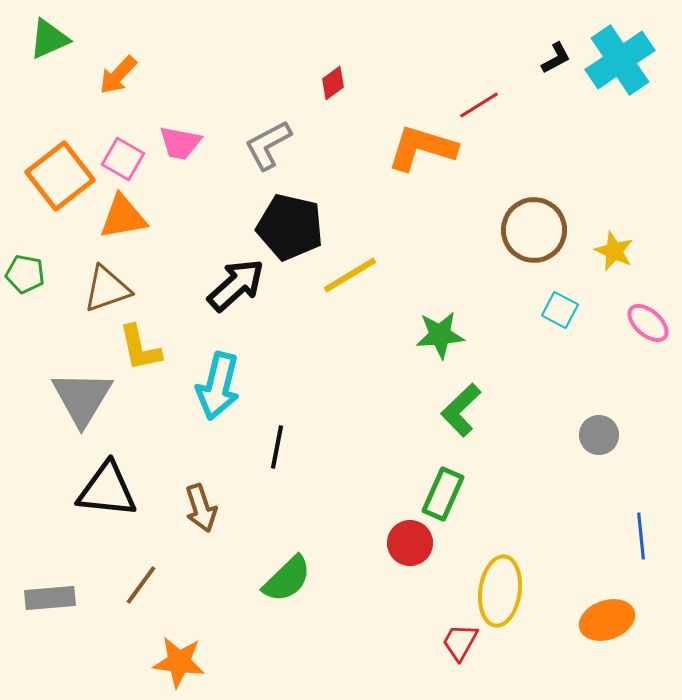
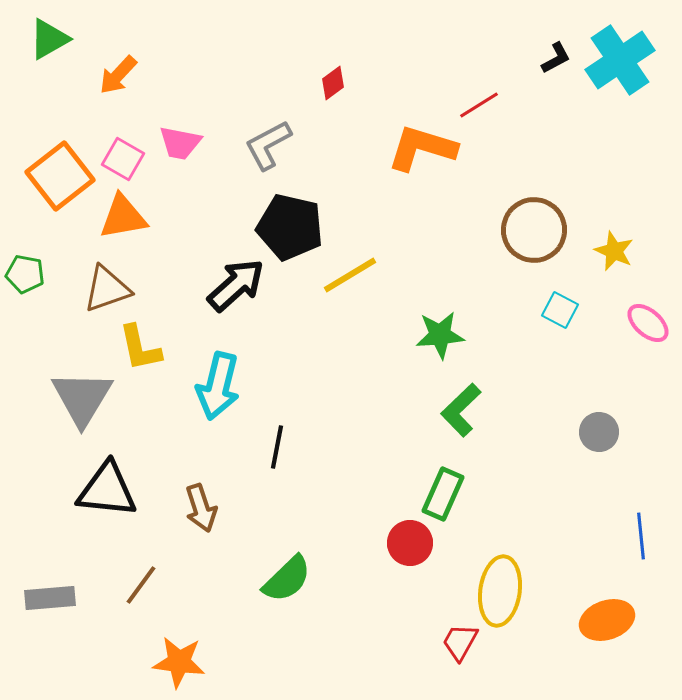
green triangle: rotated 6 degrees counterclockwise
gray circle: moved 3 px up
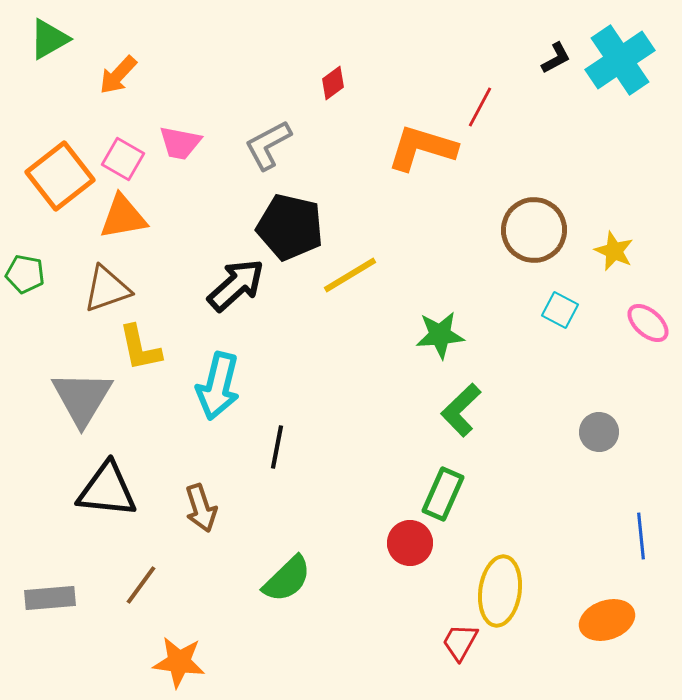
red line: moved 1 px right, 2 px down; rotated 30 degrees counterclockwise
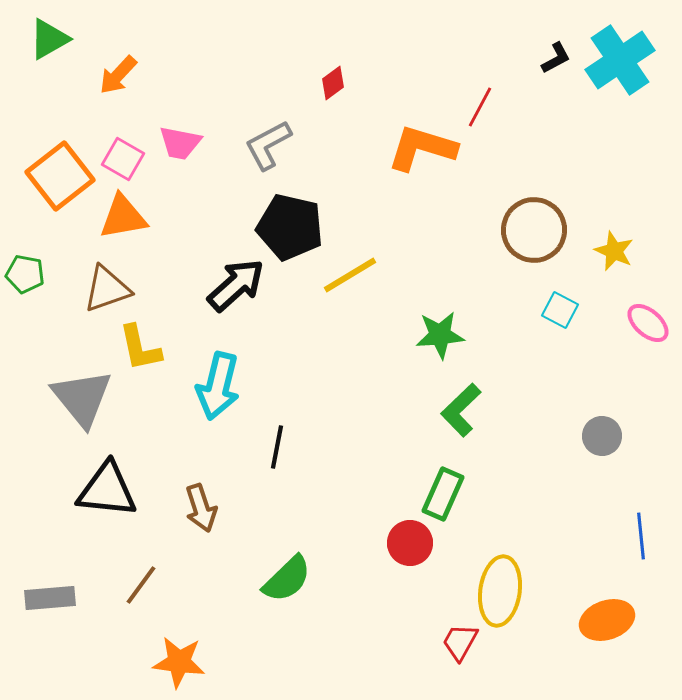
gray triangle: rotated 10 degrees counterclockwise
gray circle: moved 3 px right, 4 px down
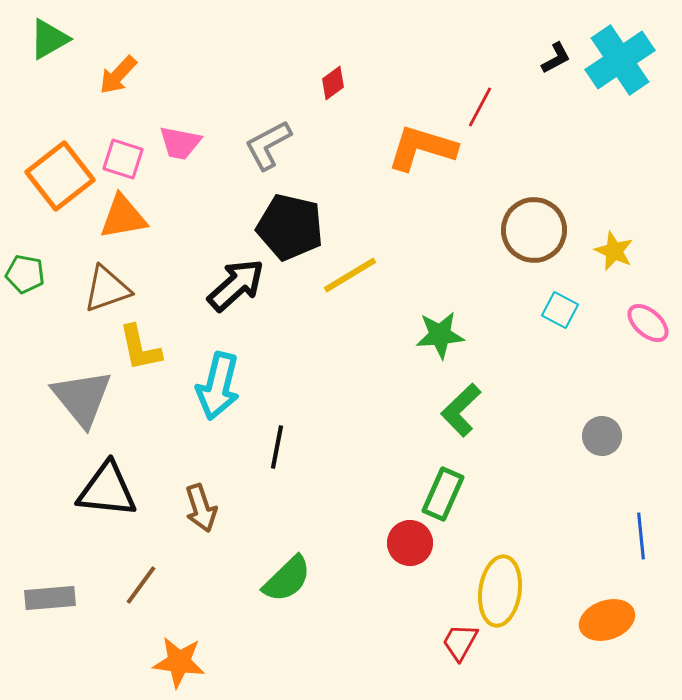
pink square: rotated 12 degrees counterclockwise
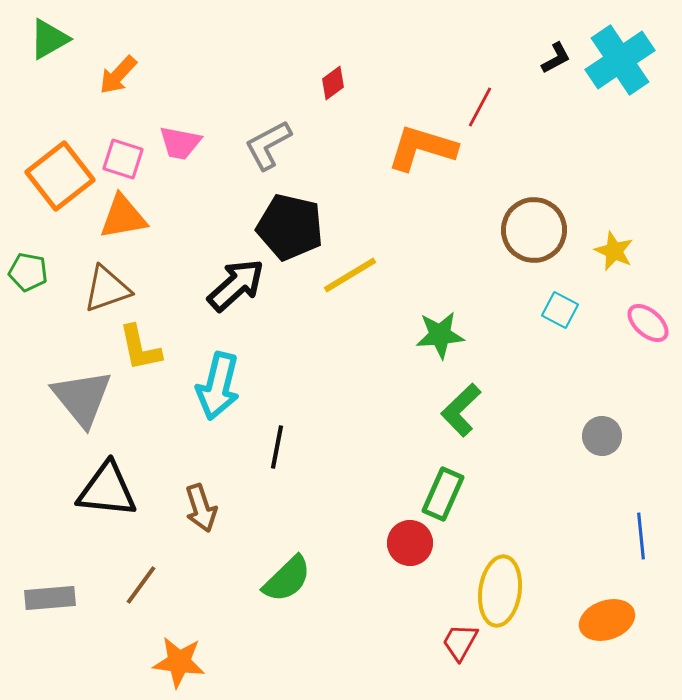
green pentagon: moved 3 px right, 2 px up
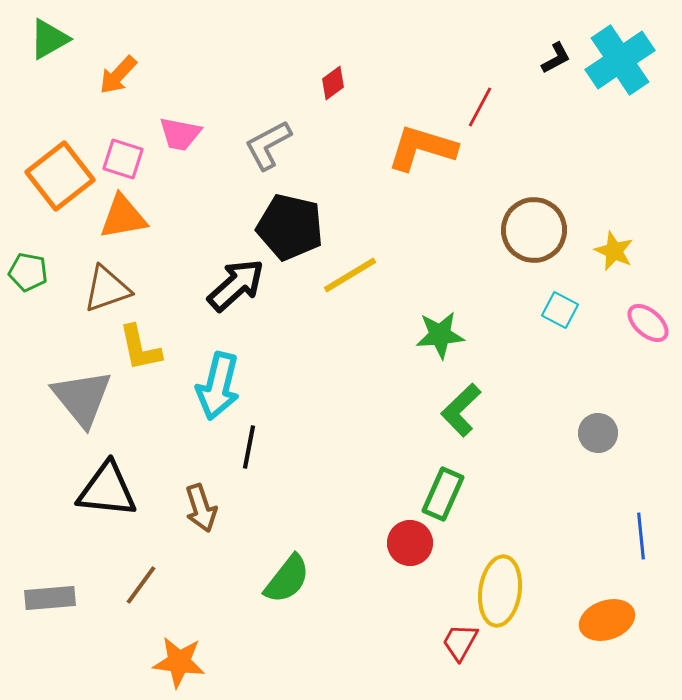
pink trapezoid: moved 9 px up
gray circle: moved 4 px left, 3 px up
black line: moved 28 px left
green semicircle: rotated 8 degrees counterclockwise
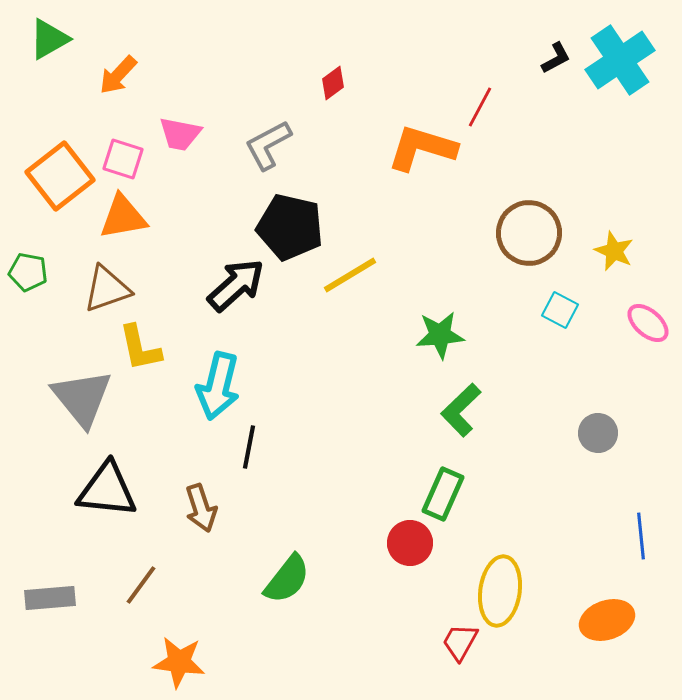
brown circle: moved 5 px left, 3 px down
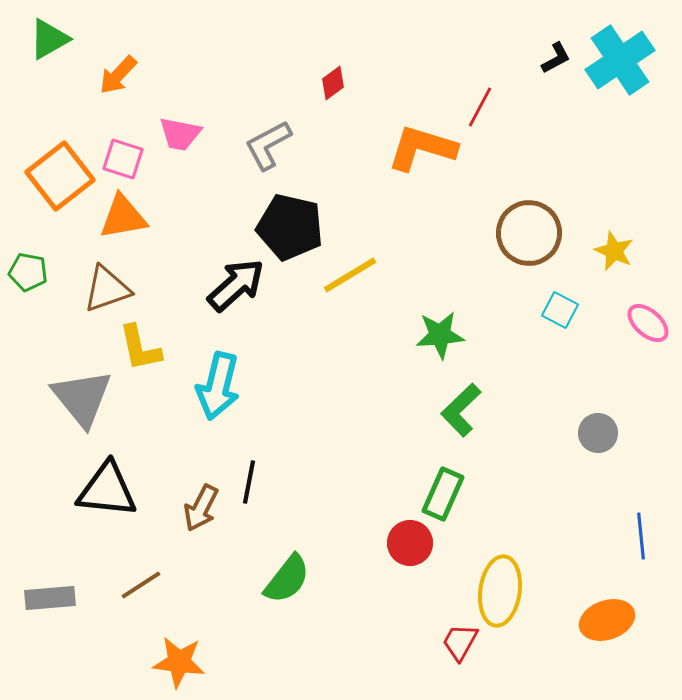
black line: moved 35 px down
brown arrow: rotated 45 degrees clockwise
brown line: rotated 21 degrees clockwise
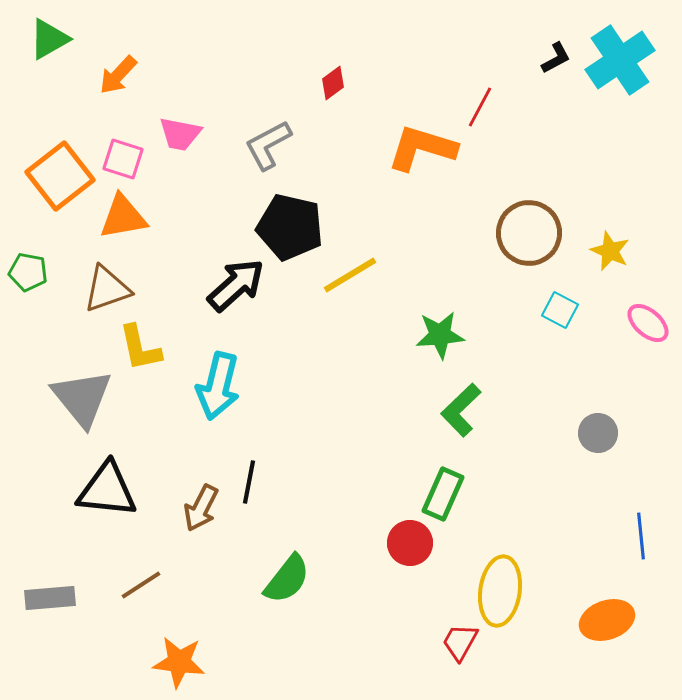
yellow star: moved 4 px left
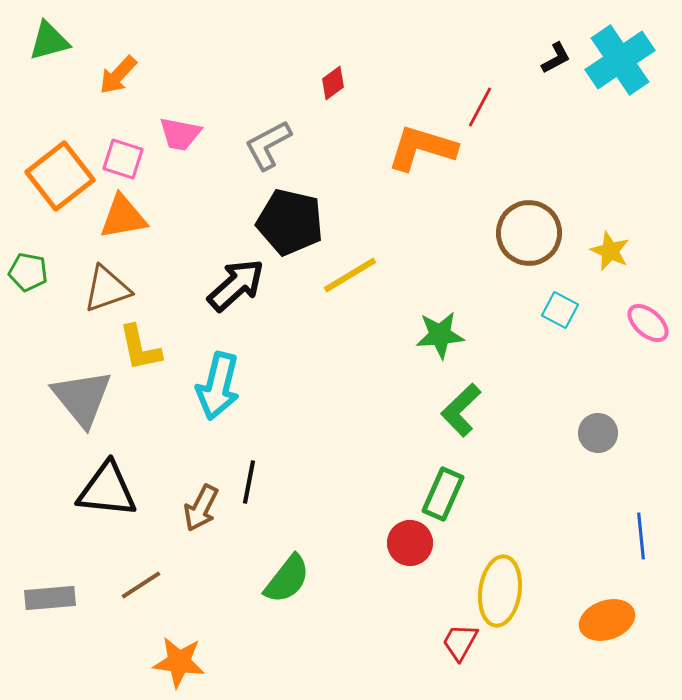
green triangle: moved 2 px down; rotated 15 degrees clockwise
black pentagon: moved 5 px up
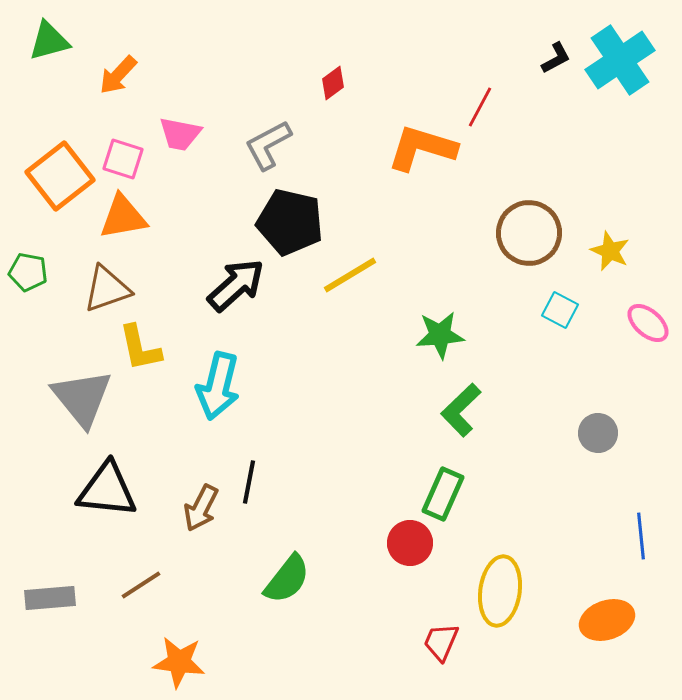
red trapezoid: moved 19 px left; rotated 6 degrees counterclockwise
